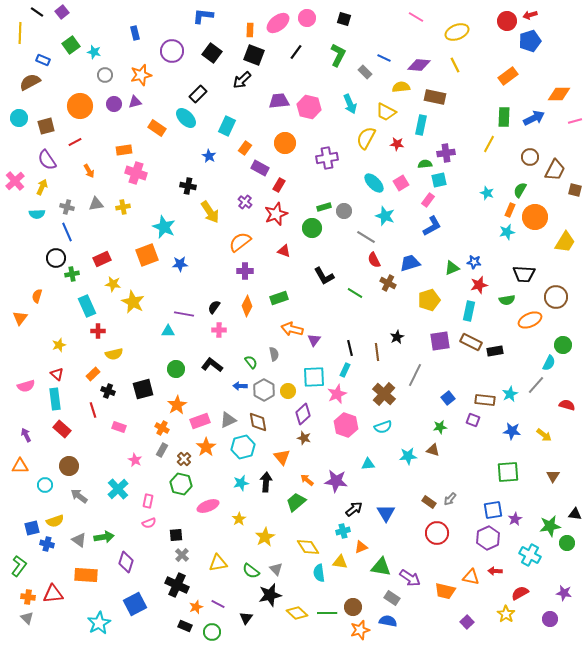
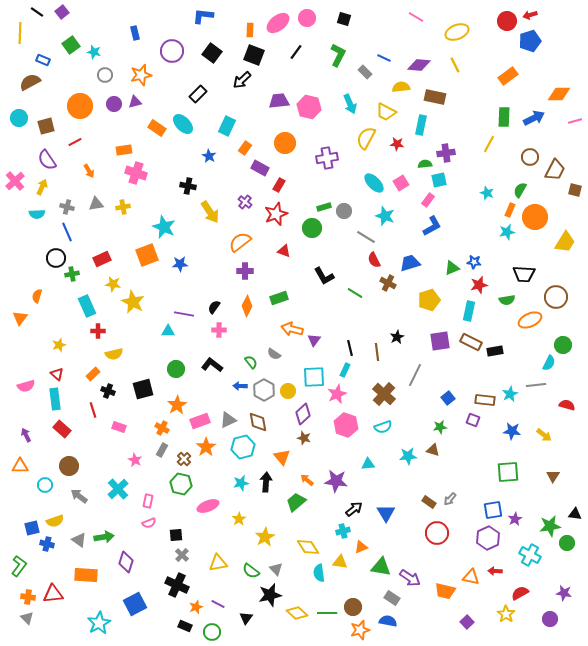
cyan ellipse at (186, 118): moved 3 px left, 6 px down
gray semicircle at (274, 354): rotated 136 degrees clockwise
gray line at (536, 385): rotated 42 degrees clockwise
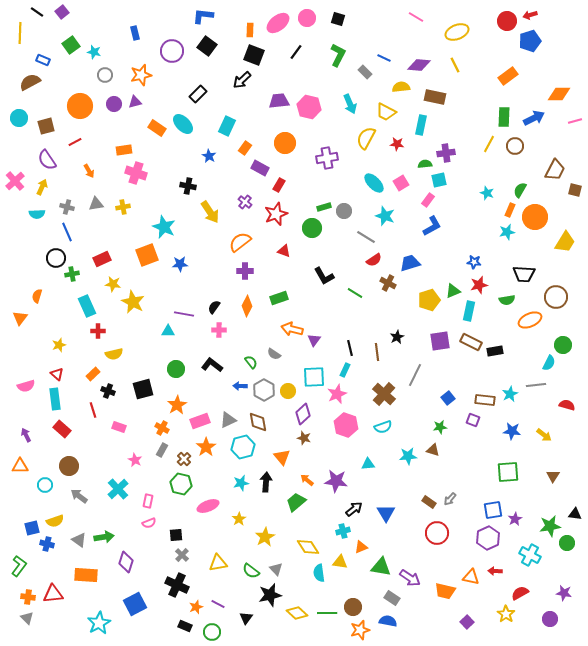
black square at (344, 19): moved 6 px left
black square at (212, 53): moved 5 px left, 7 px up
brown circle at (530, 157): moved 15 px left, 11 px up
red semicircle at (374, 260): rotated 98 degrees counterclockwise
green triangle at (452, 268): moved 1 px right, 23 px down
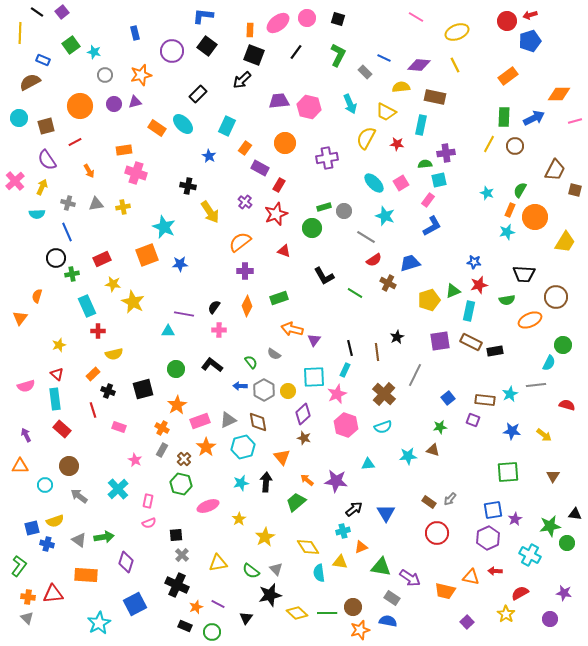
gray cross at (67, 207): moved 1 px right, 4 px up
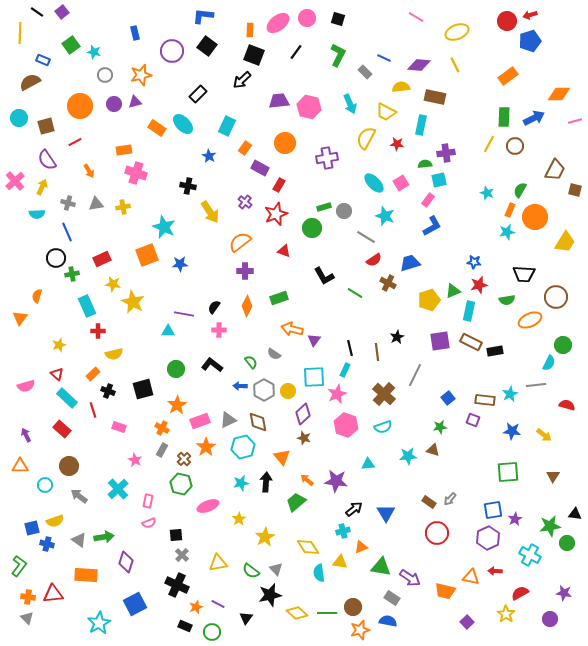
cyan rectangle at (55, 399): moved 12 px right, 1 px up; rotated 40 degrees counterclockwise
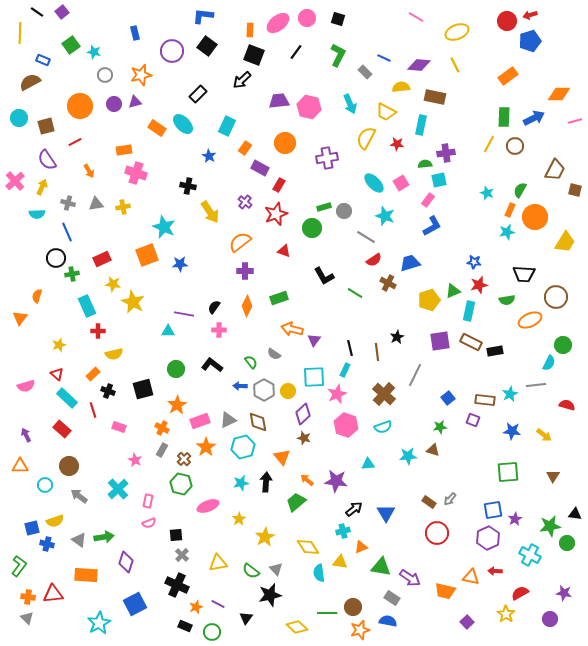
yellow diamond at (297, 613): moved 14 px down
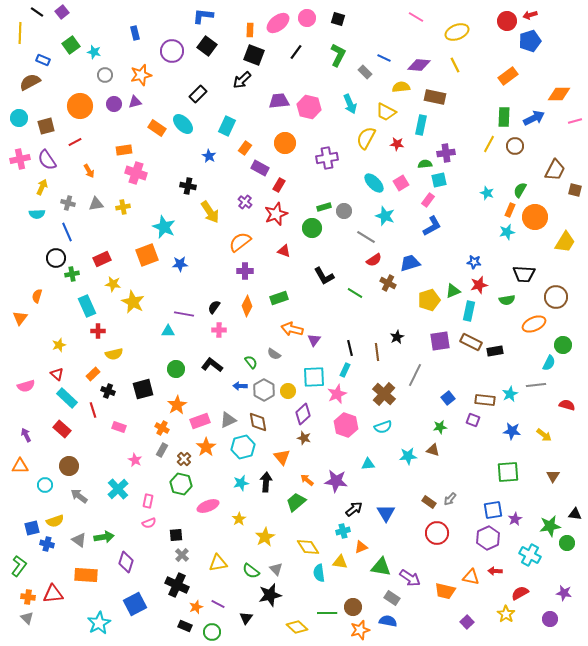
pink cross at (15, 181): moved 5 px right, 22 px up; rotated 30 degrees clockwise
orange ellipse at (530, 320): moved 4 px right, 4 px down
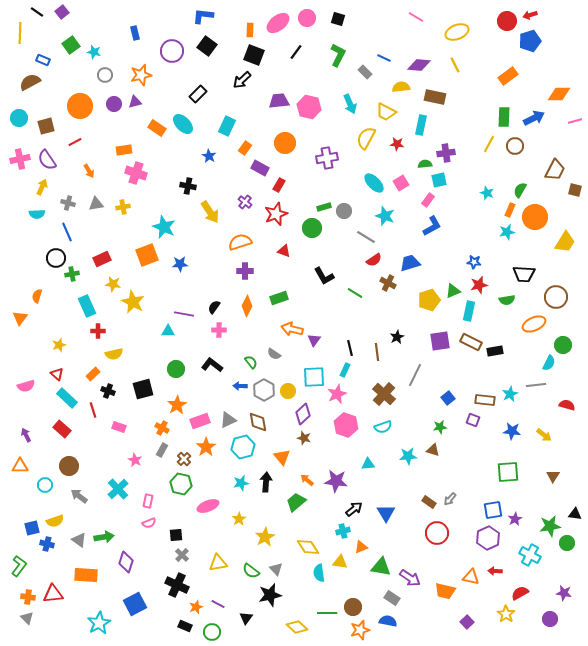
orange semicircle at (240, 242): rotated 20 degrees clockwise
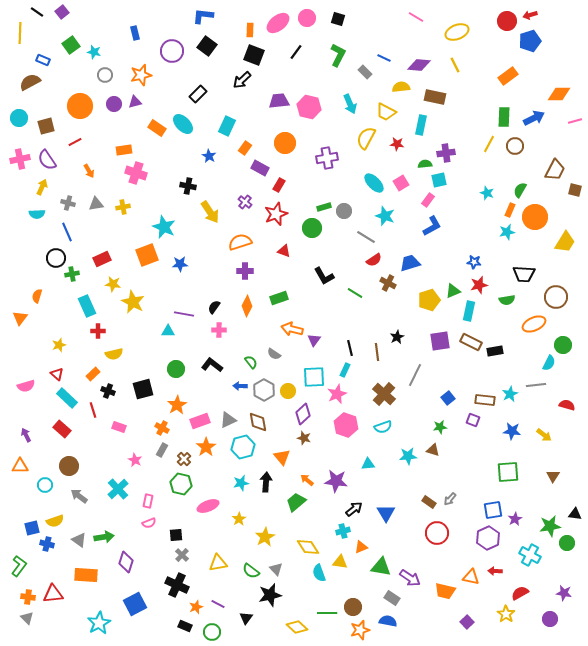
cyan semicircle at (319, 573): rotated 12 degrees counterclockwise
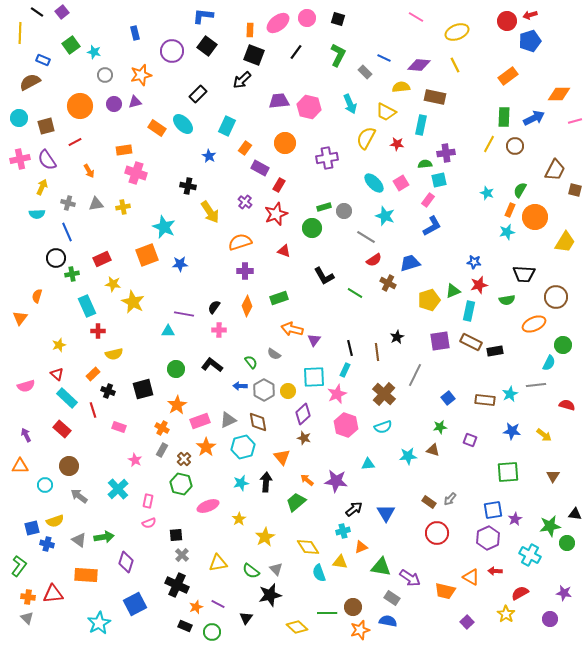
purple square at (473, 420): moved 3 px left, 20 px down
orange triangle at (471, 577): rotated 18 degrees clockwise
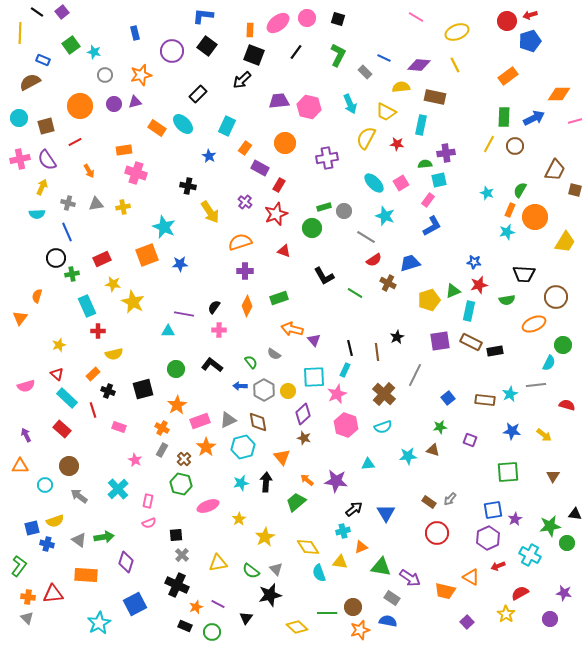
purple triangle at (314, 340): rotated 16 degrees counterclockwise
red arrow at (495, 571): moved 3 px right, 5 px up; rotated 24 degrees counterclockwise
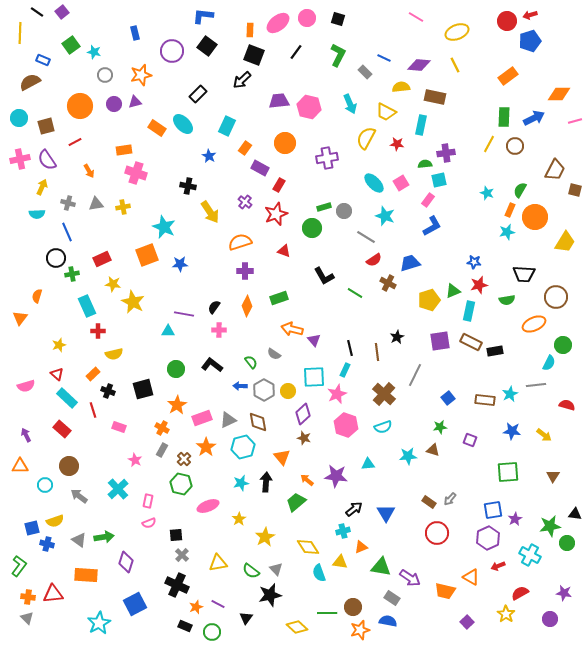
pink rectangle at (200, 421): moved 2 px right, 3 px up
purple star at (336, 481): moved 5 px up
